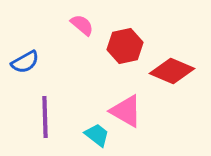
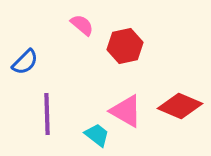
blue semicircle: rotated 16 degrees counterclockwise
red diamond: moved 8 px right, 35 px down
purple line: moved 2 px right, 3 px up
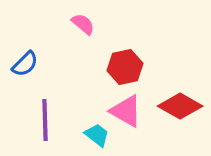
pink semicircle: moved 1 px right, 1 px up
red hexagon: moved 21 px down
blue semicircle: moved 2 px down
red diamond: rotated 6 degrees clockwise
purple line: moved 2 px left, 6 px down
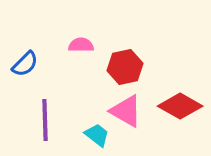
pink semicircle: moved 2 px left, 21 px down; rotated 40 degrees counterclockwise
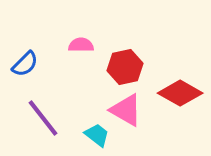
red diamond: moved 13 px up
pink triangle: moved 1 px up
purple line: moved 2 px left, 2 px up; rotated 36 degrees counterclockwise
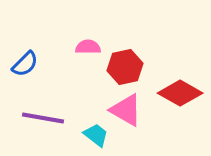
pink semicircle: moved 7 px right, 2 px down
purple line: rotated 42 degrees counterclockwise
cyan trapezoid: moved 1 px left
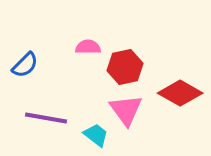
blue semicircle: moved 1 px down
pink triangle: rotated 24 degrees clockwise
purple line: moved 3 px right
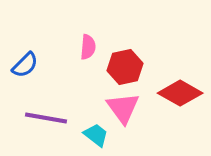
pink semicircle: rotated 95 degrees clockwise
pink triangle: moved 3 px left, 2 px up
